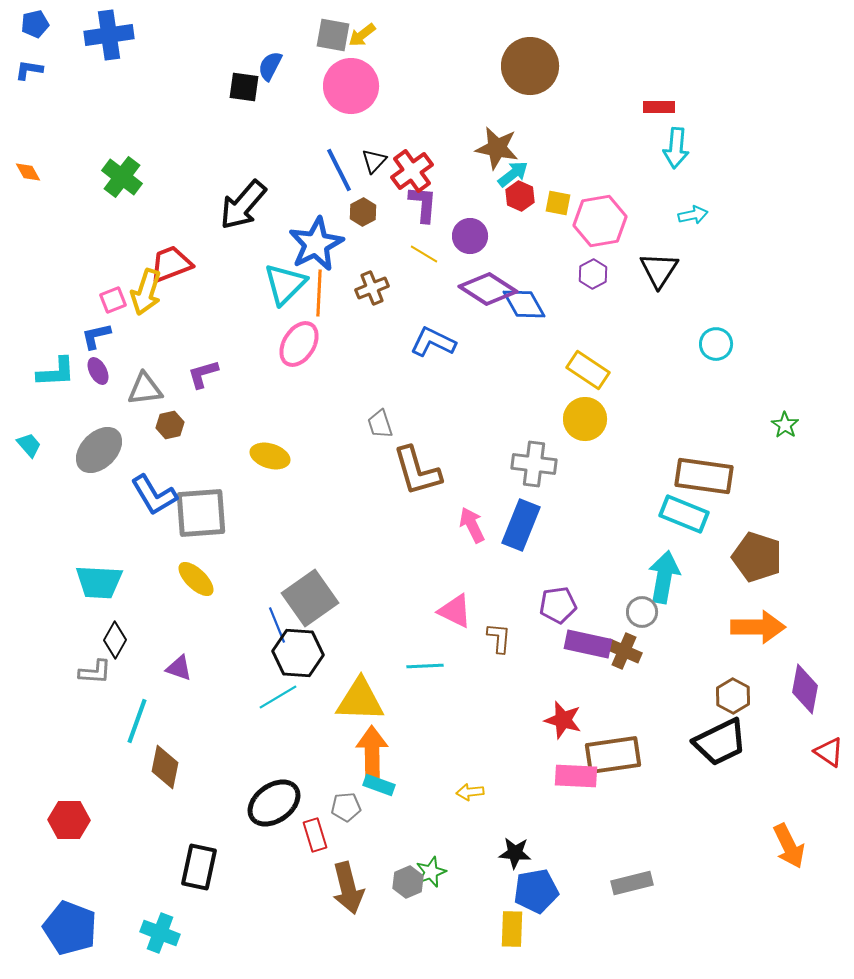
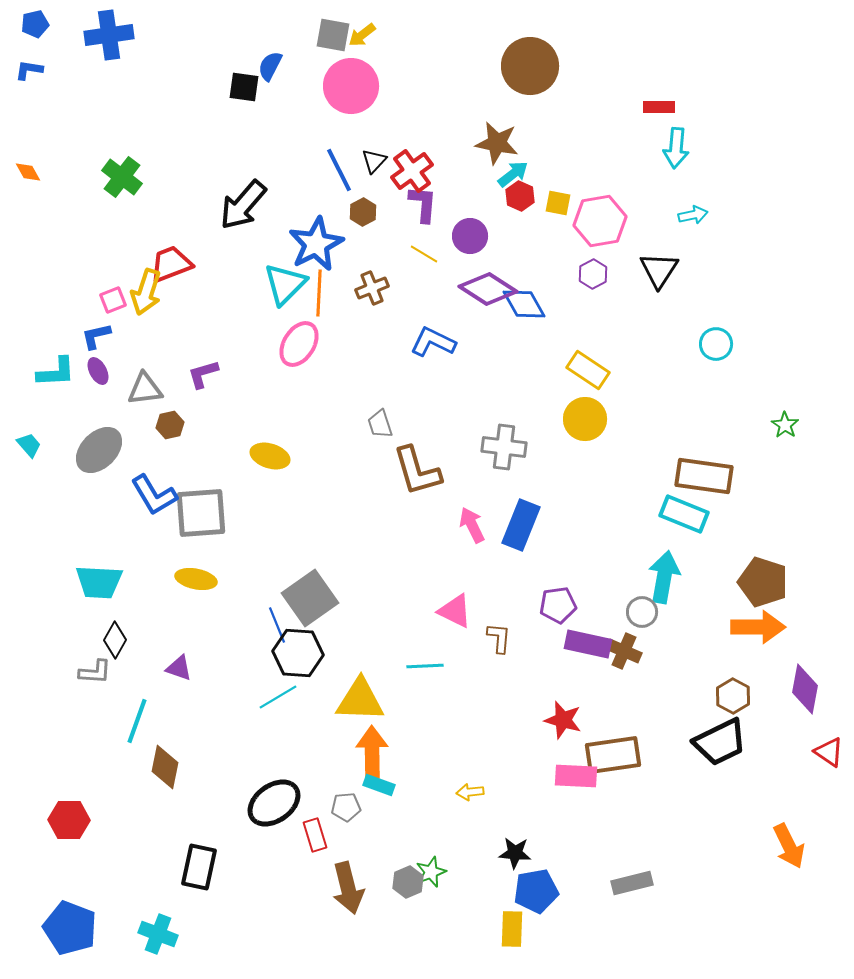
brown star at (497, 148): moved 5 px up
gray cross at (534, 464): moved 30 px left, 17 px up
brown pentagon at (757, 557): moved 6 px right, 25 px down
yellow ellipse at (196, 579): rotated 33 degrees counterclockwise
cyan cross at (160, 933): moved 2 px left, 1 px down
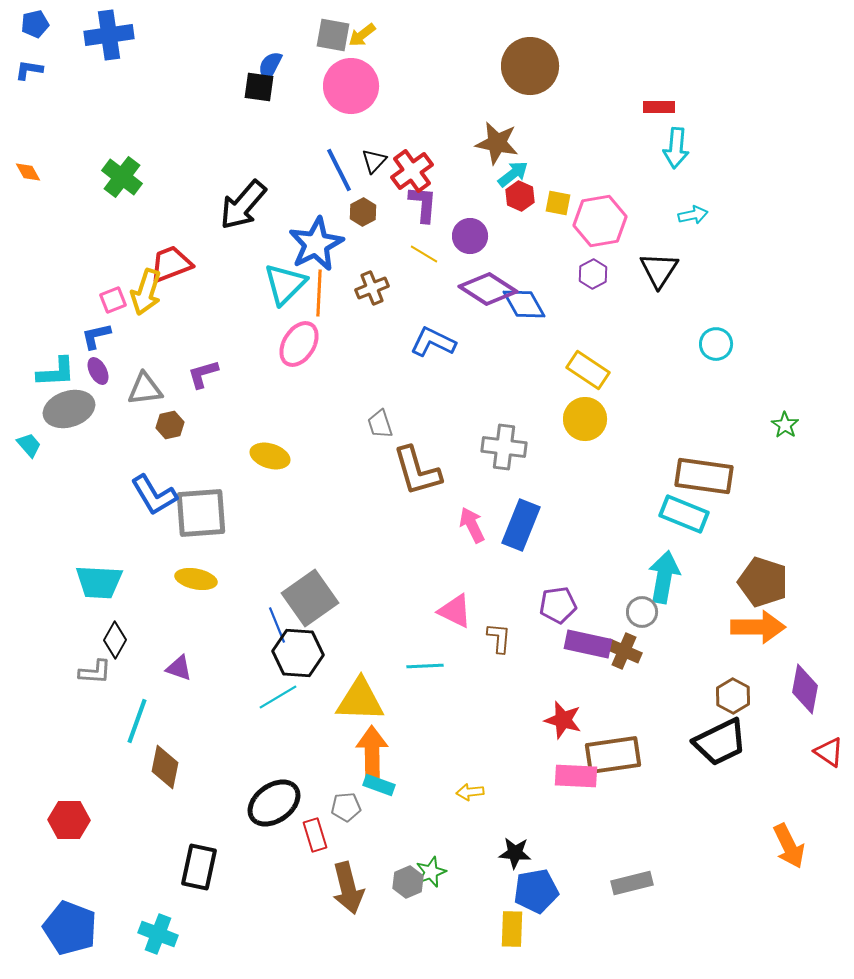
black square at (244, 87): moved 15 px right
gray ellipse at (99, 450): moved 30 px left, 41 px up; rotated 27 degrees clockwise
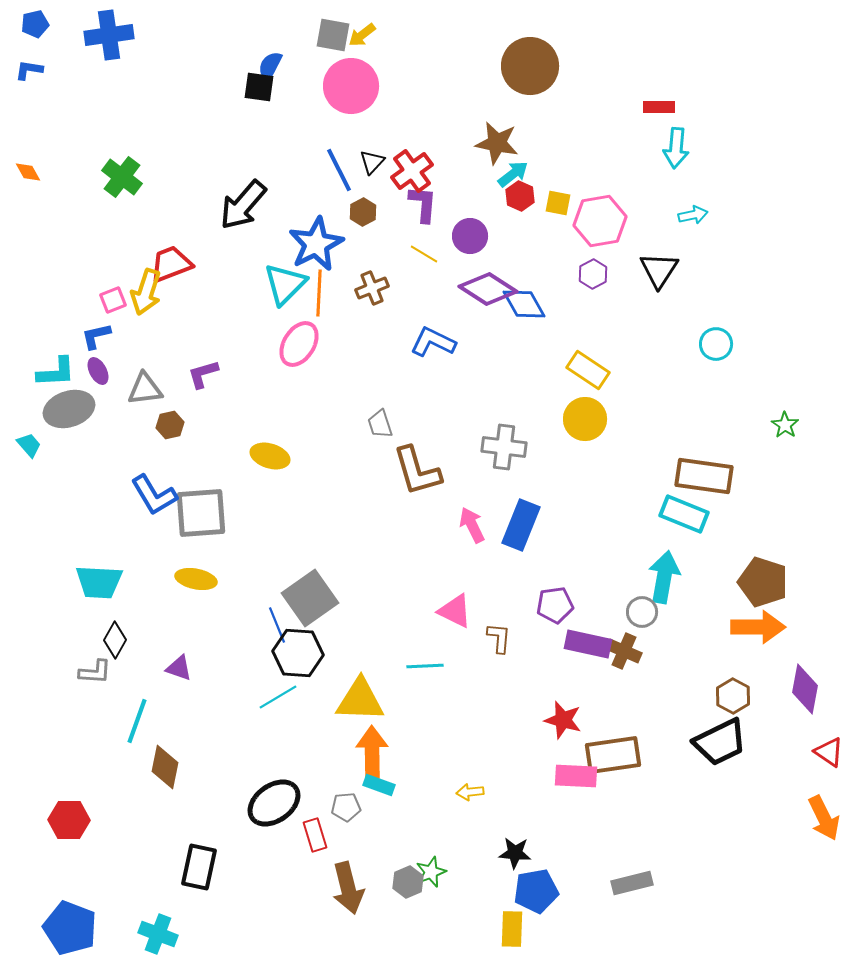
black triangle at (374, 161): moved 2 px left, 1 px down
purple pentagon at (558, 605): moved 3 px left
orange arrow at (789, 846): moved 35 px right, 28 px up
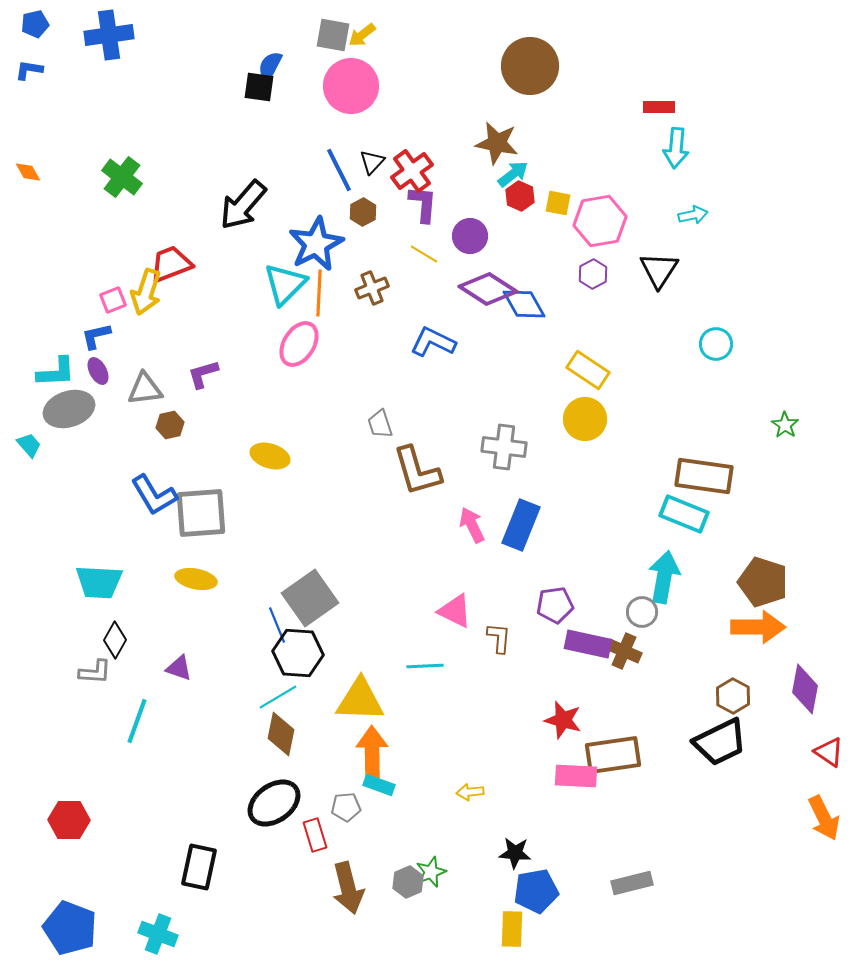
brown diamond at (165, 767): moved 116 px right, 33 px up
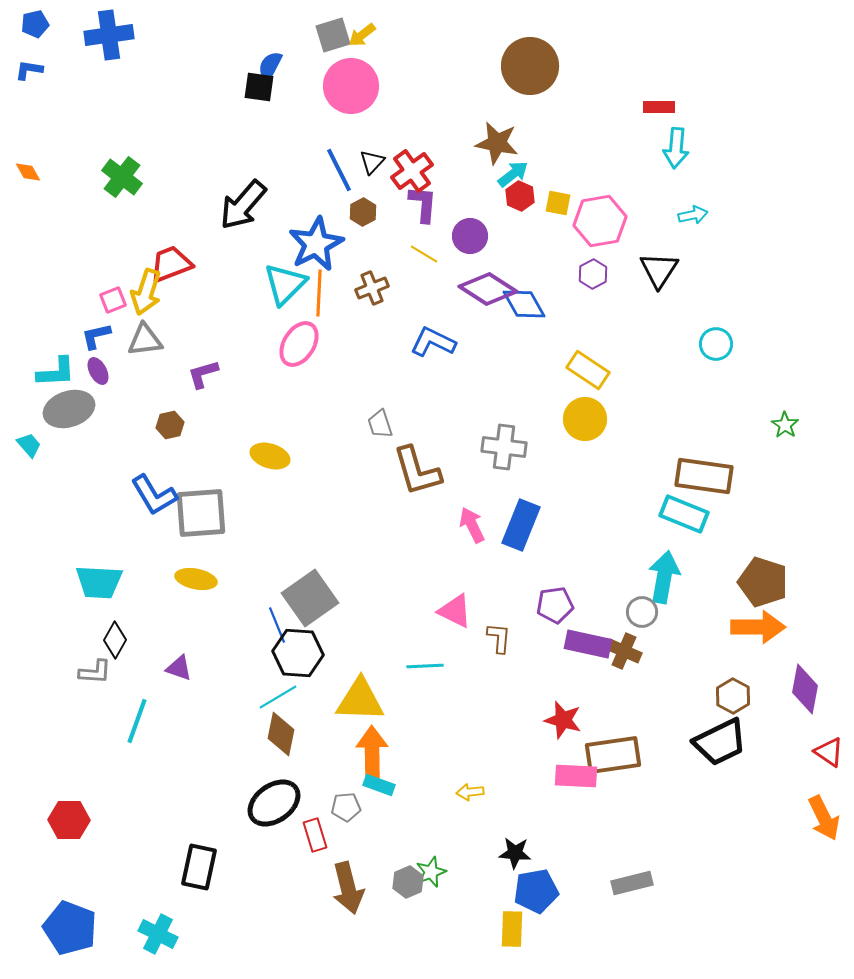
gray square at (333, 35): rotated 27 degrees counterclockwise
gray triangle at (145, 389): moved 49 px up
cyan cross at (158, 934): rotated 6 degrees clockwise
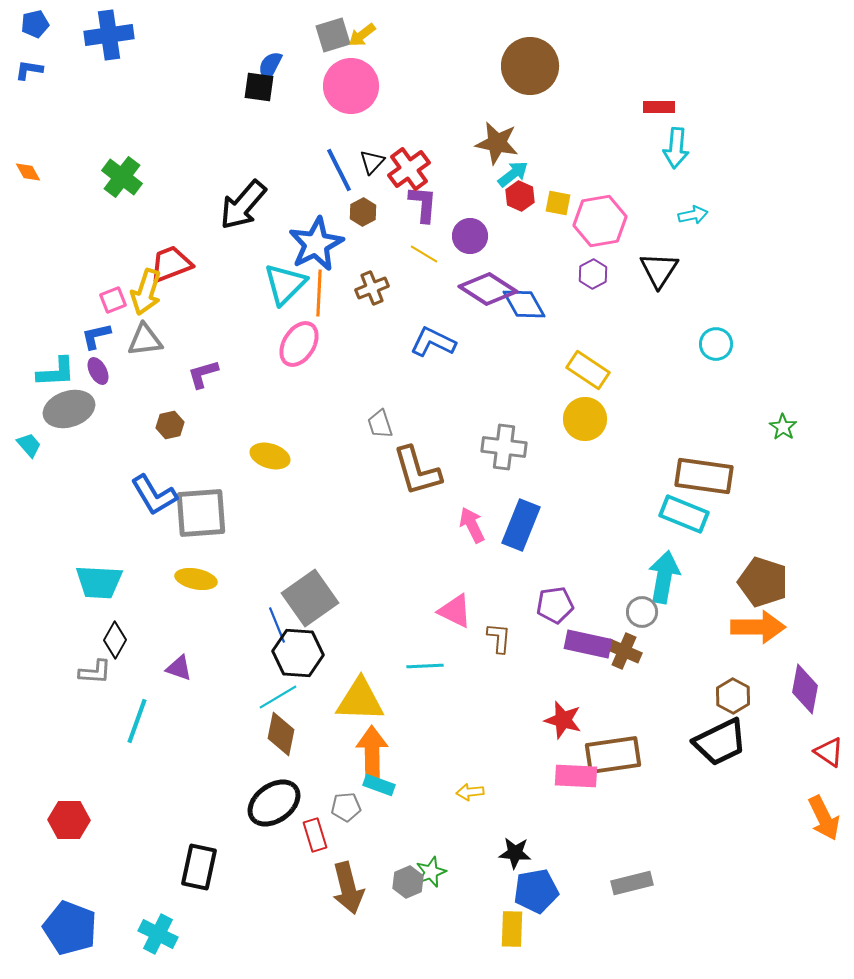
red cross at (412, 171): moved 3 px left, 2 px up
green star at (785, 425): moved 2 px left, 2 px down
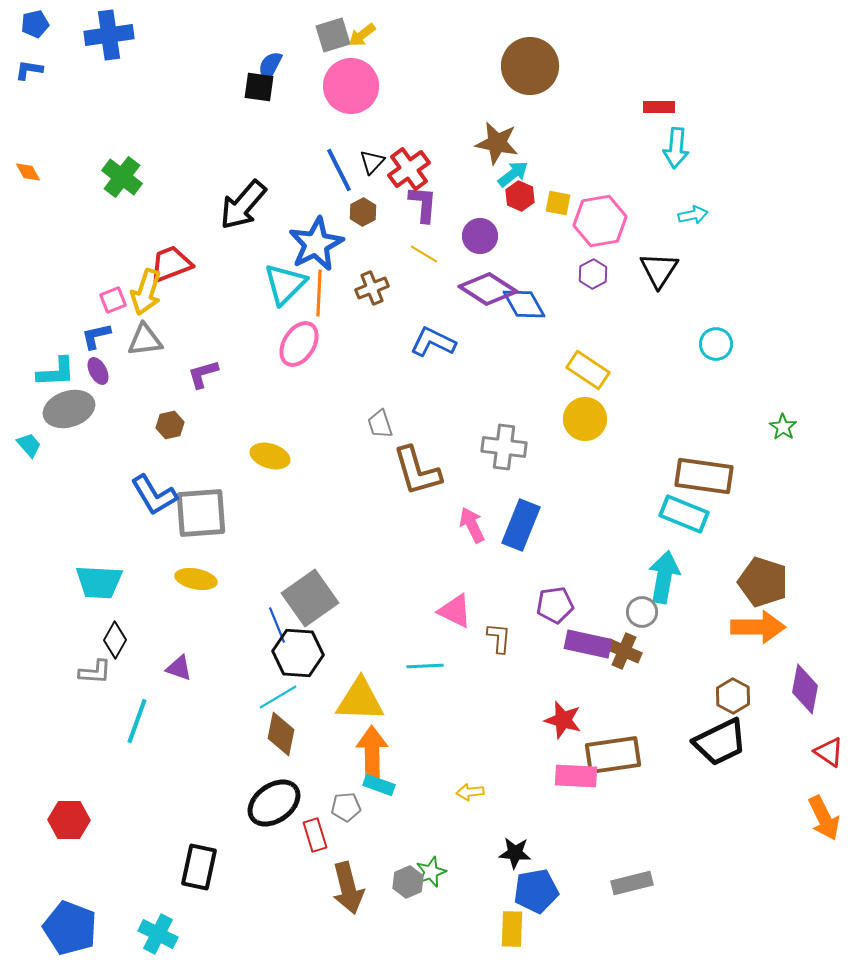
purple circle at (470, 236): moved 10 px right
